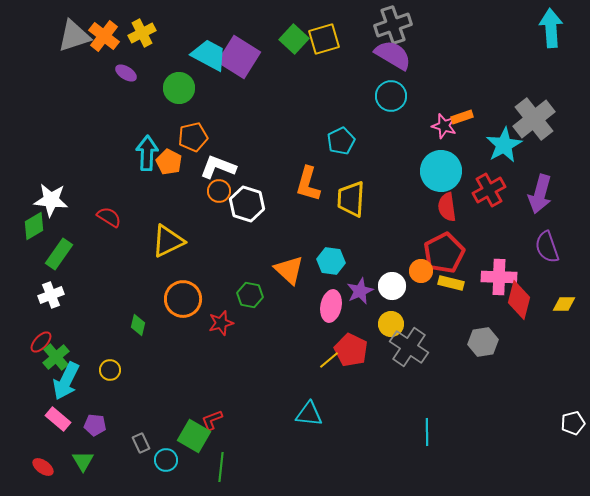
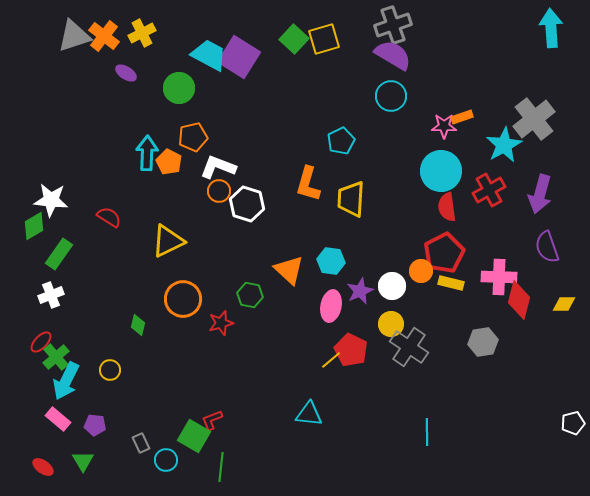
pink star at (444, 126): rotated 15 degrees counterclockwise
yellow line at (329, 360): moved 2 px right
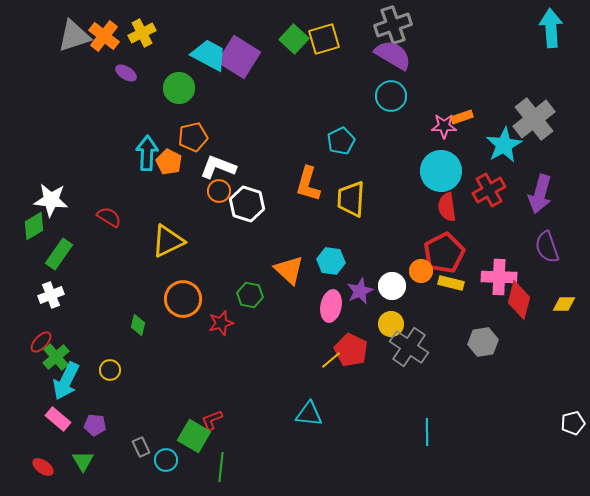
gray rectangle at (141, 443): moved 4 px down
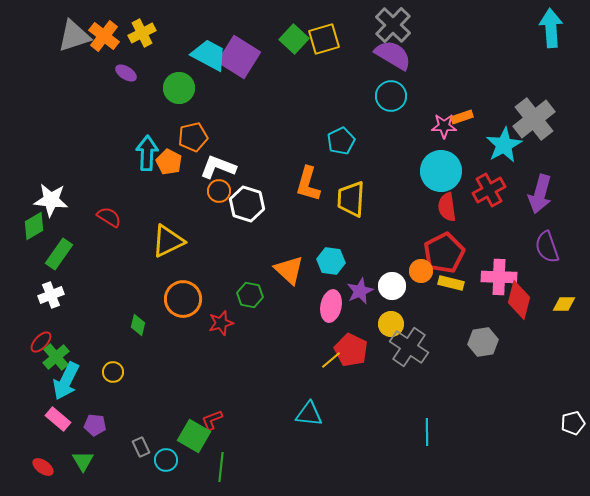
gray cross at (393, 25): rotated 27 degrees counterclockwise
yellow circle at (110, 370): moved 3 px right, 2 px down
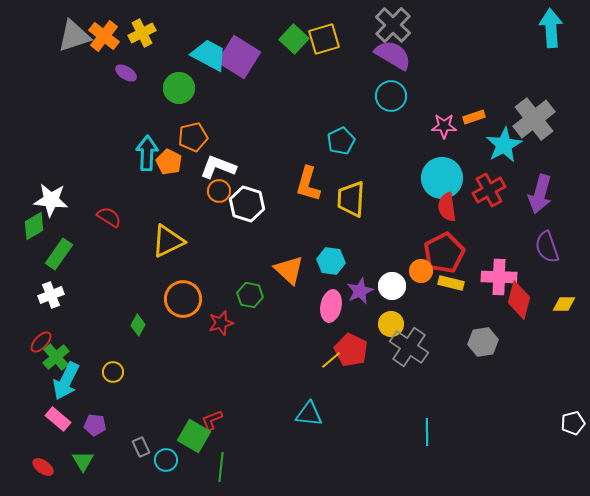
orange rectangle at (462, 117): moved 12 px right
cyan circle at (441, 171): moved 1 px right, 7 px down
green diamond at (138, 325): rotated 15 degrees clockwise
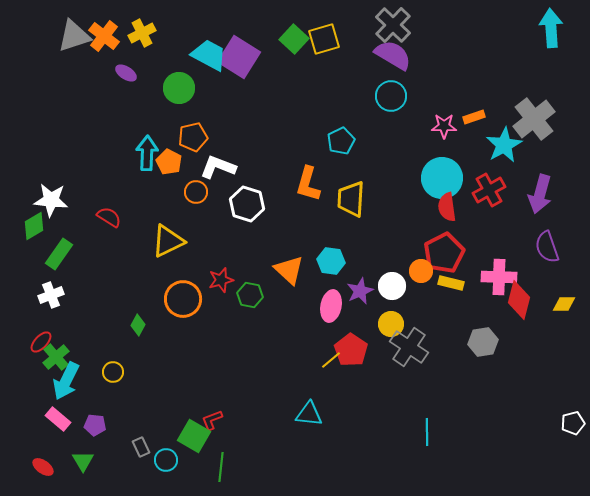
orange circle at (219, 191): moved 23 px left, 1 px down
red star at (221, 323): moved 43 px up
red pentagon at (351, 350): rotated 8 degrees clockwise
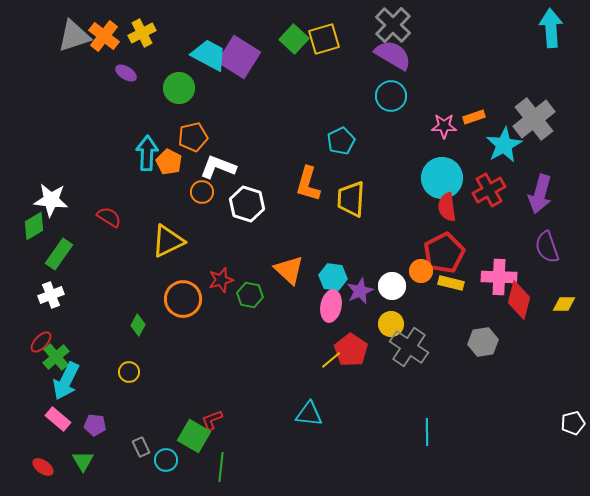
orange circle at (196, 192): moved 6 px right
cyan hexagon at (331, 261): moved 2 px right, 16 px down
yellow circle at (113, 372): moved 16 px right
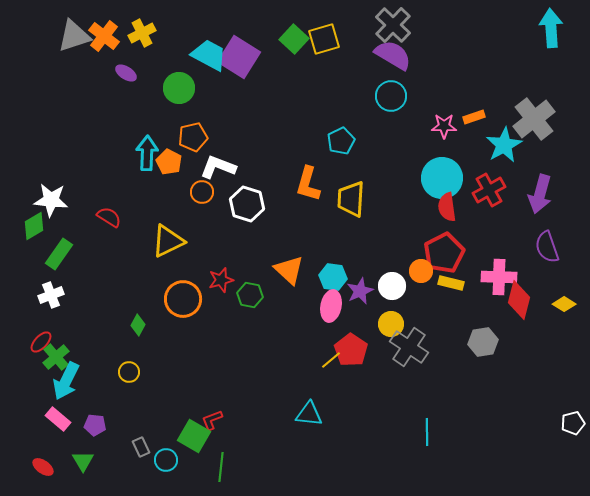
yellow diamond at (564, 304): rotated 30 degrees clockwise
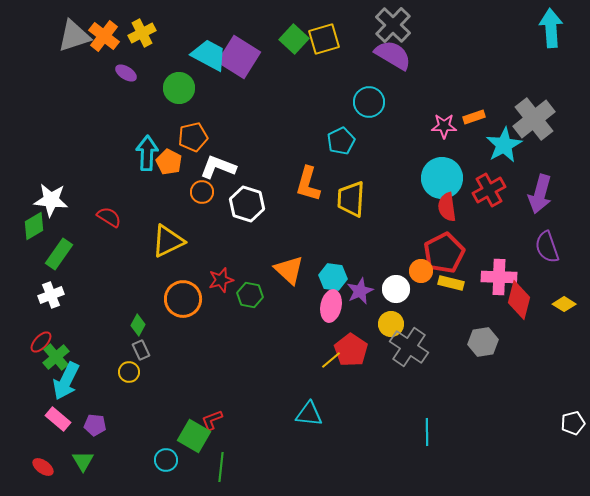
cyan circle at (391, 96): moved 22 px left, 6 px down
white circle at (392, 286): moved 4 px right, 3 px down
gray rectangle at (141, 447): moved 97 px up
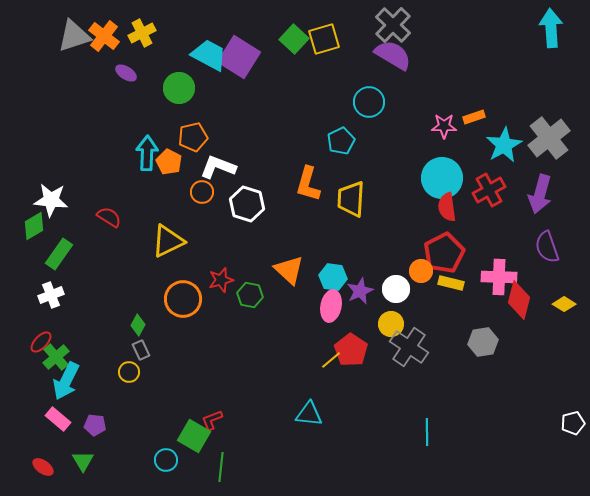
gray cross at (534, 119): moved 15 px right, 19 px down
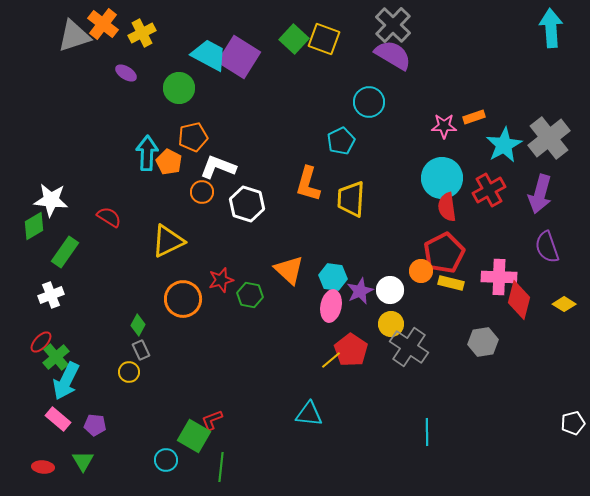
orange cross at (104, 36): moved 1 px left, 12 px up
yellow square at (324, 39): rotated 36 degrees clockwise
green rectangle at (59, 254): moved 6 px right, 2 px up
white circle at (396, 289): moved 6 px left, 1 px down
red ellipse at (43, 467): rotated 30 degrees counterclockwise
